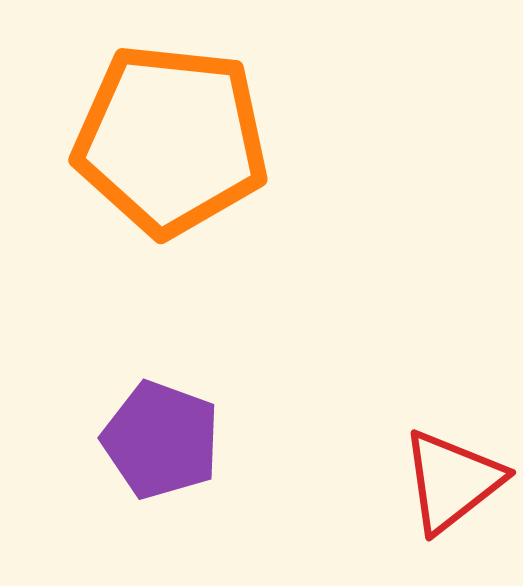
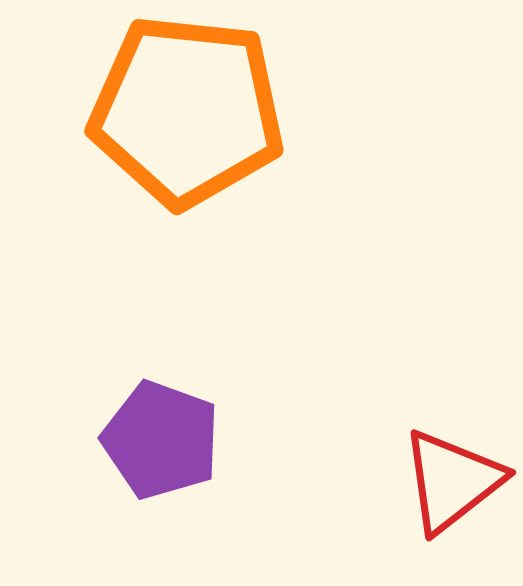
orange pentagon: moved 16 px right, 29 px up
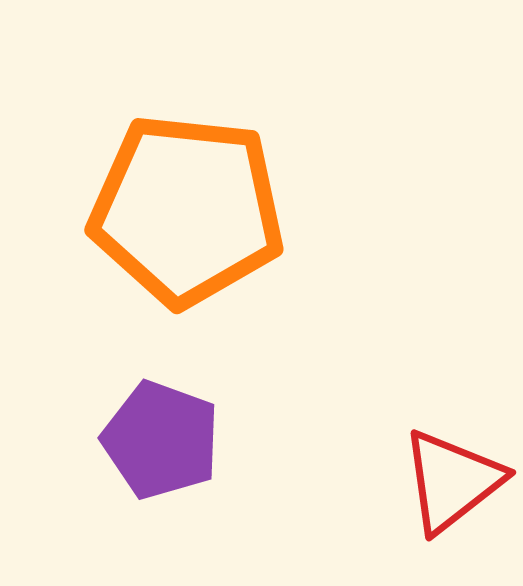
orange pentagon: moved 99 px down
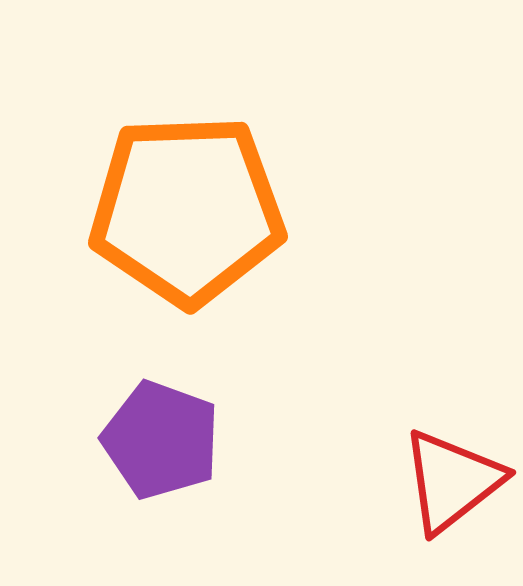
orange pentagon: rotated 8 degrees counterclockwise
